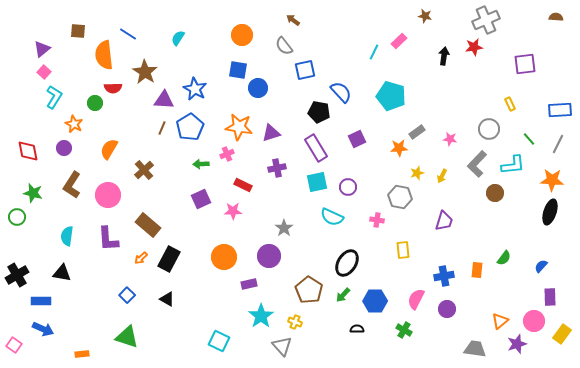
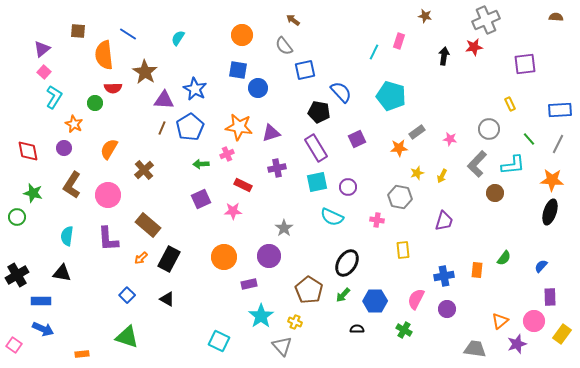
pink rectangle at (399, 41): rotated 28 degrees counterclockwise
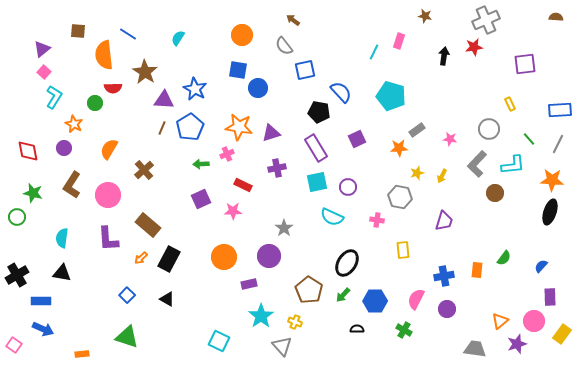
gray rectangle at (417, 132): moved 2 px up
cyan semicircle at (67, 236): moved 5 px left, 2 px down
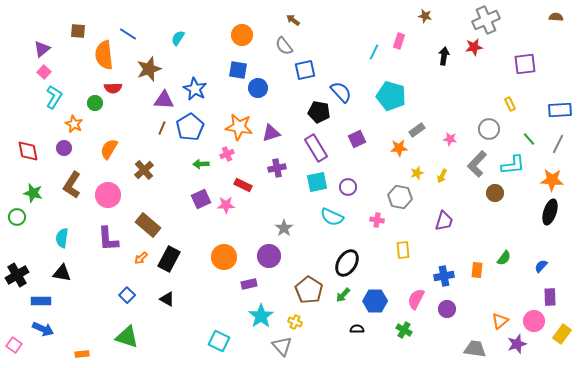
brown star at (145, 72): moved 4 px right, 3 px up; rotated 20 degrees clockwise
pink star at (233, 211): moved 7 px left, 6 px up
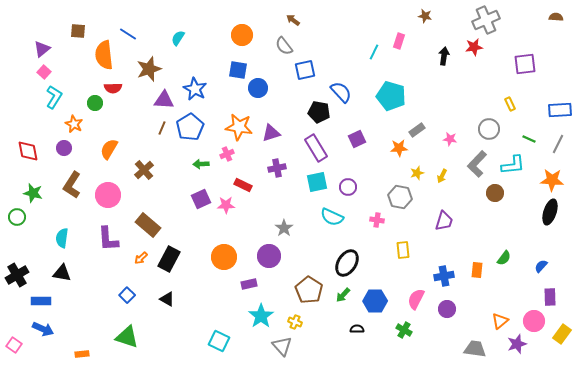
green line at (529, 139): rotated 24 degrees counterclockwise
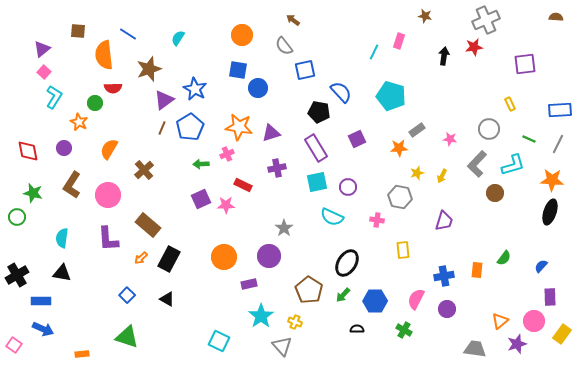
purple triangle at (164, 100): rotated 40 degrees counterclockwise
orange star at (74, 124): moved 5 px right, 2 px up
cyan L-shape at (513, 165): rotated 10 degrees counterclockwise
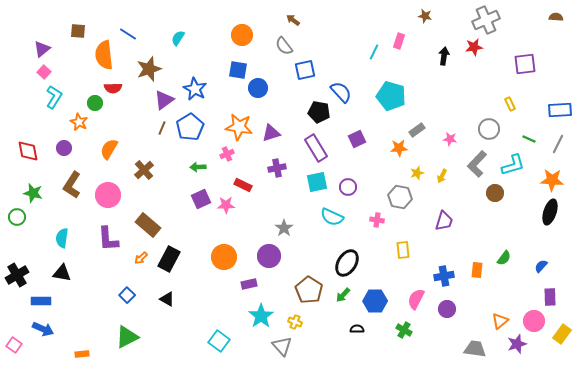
green arrow at (201, 164): moved 3 px left, 3 px down
green triangle at (127, 337): rotated 45 degrees counterclockwise
cyan square at (219, 341): rotated 10 degrees clockwise
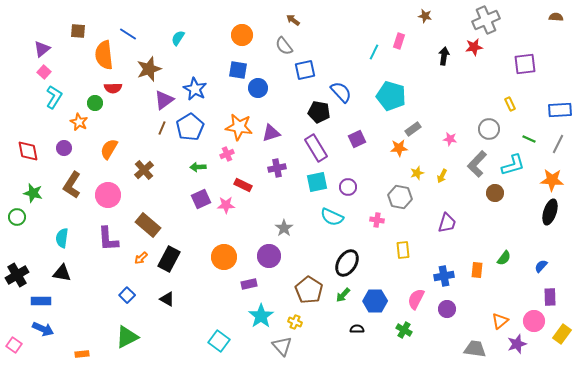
gray rectangle at (417, 130): moved 4 px left, 1 px up
purple trapezoid at (444, 221): moved 3 px right, 2 px down
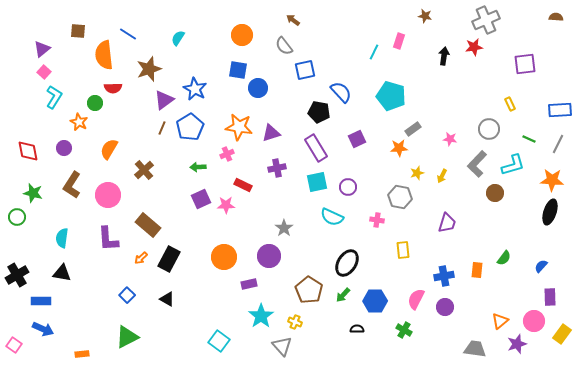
purple circle at (447, 309): moved 2 px left, 2 px up
